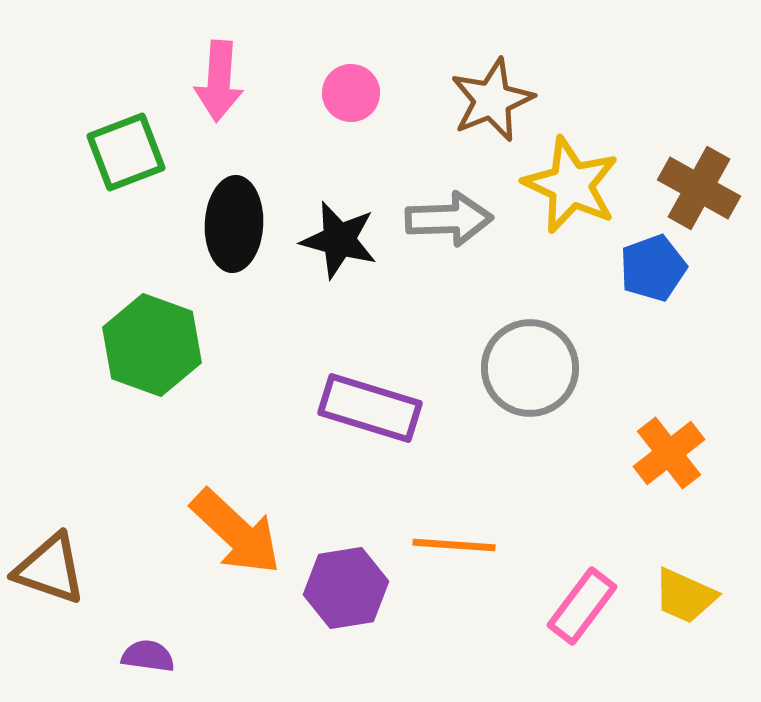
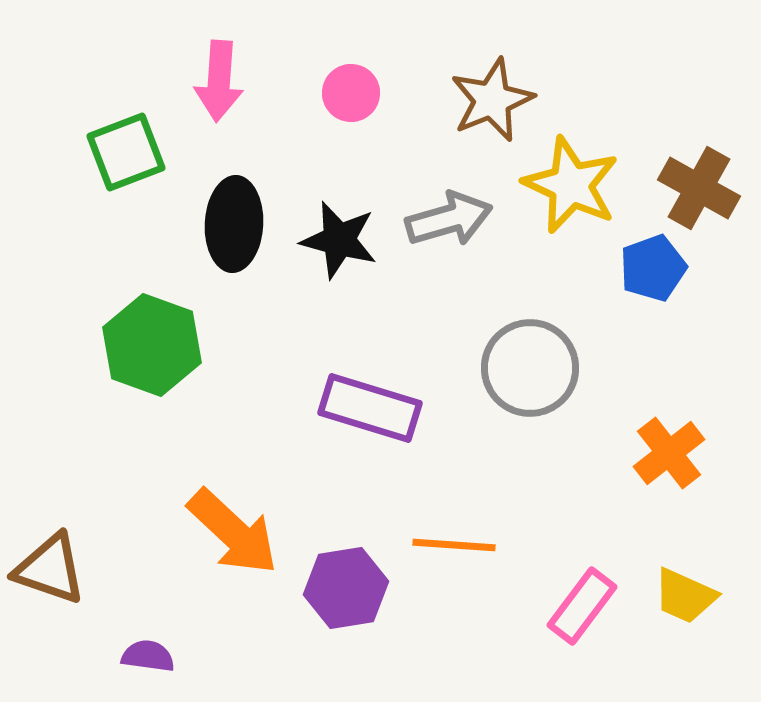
gray arrow: rotated 14 degrees counterclockwise
orange arrow: moved 3 px left
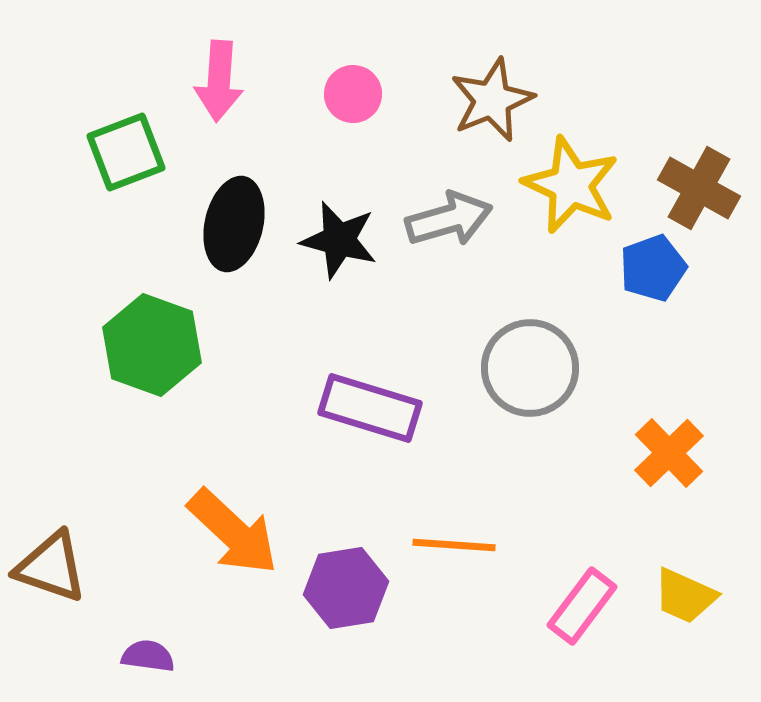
pink circle: moved 2 px right, 1 px down
black ellipse: rotated 10 degrees clockwise
orange cross: rotated 6 degrees counterclockwise
brown triangle: moved 1 px right, 2 px up
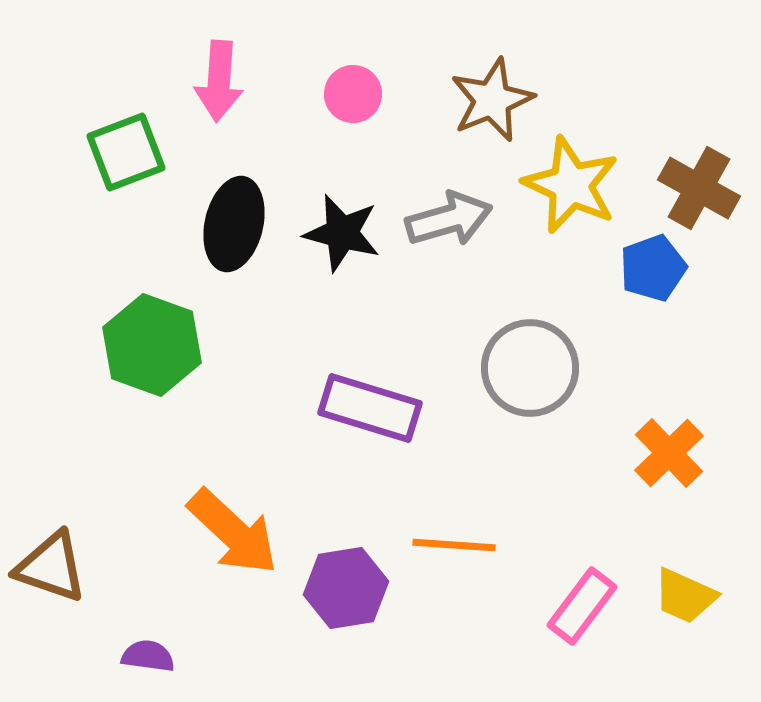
black star: moved 3 px right, 7 px up
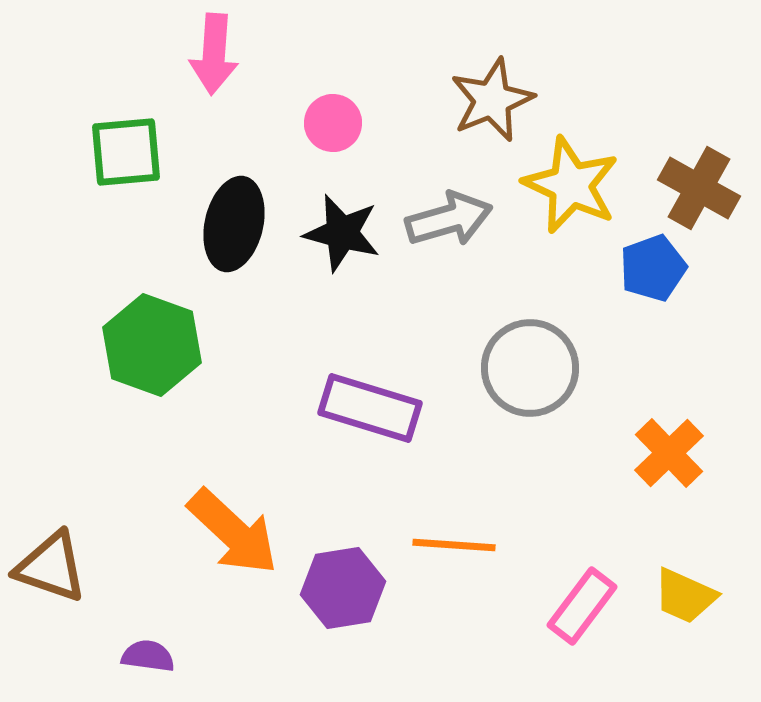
pink arrow: moved 5 px left, 27 px up
pink circle: moved 20 px left, 29 px down
green square: rotated 16 degrees clockwise
purple hexagon: moved 3 px left
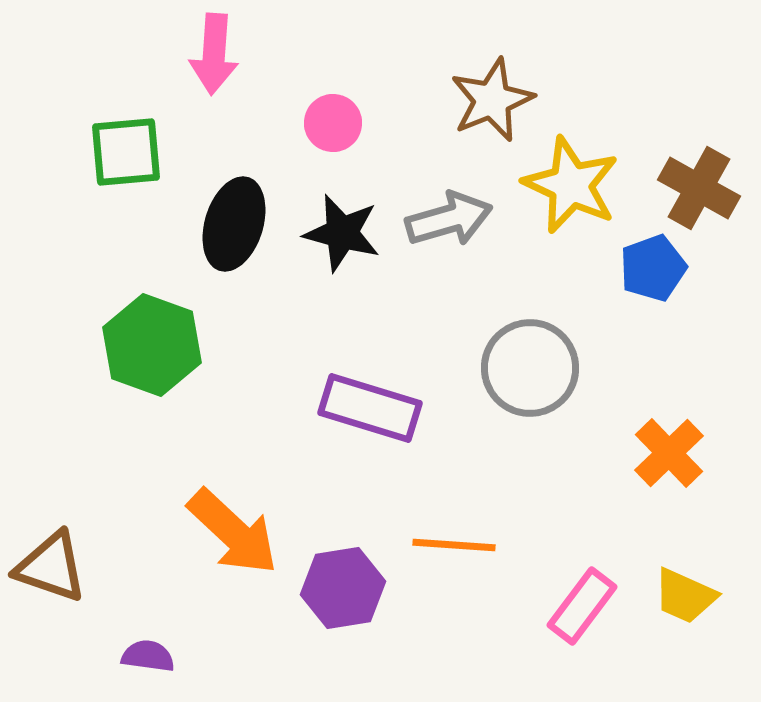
black ellipse: rotated 4 degrees clockwise
